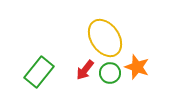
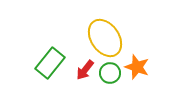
green rectangle: moved 11 px right, 9 px up
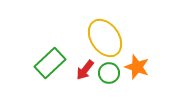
green rectangle: rotated 8 degrees clockwise
green circle: moved 1 px left
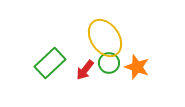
green circle: moved 10 px up
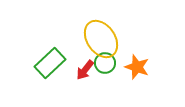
yellow ellipse: moved 4 px left, 1 px down
green circle: moved 4 px left
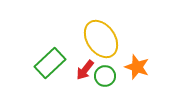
green circle: moved 13 px down
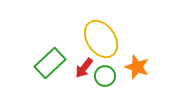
red arrow: moved 1 px left, 2 px up
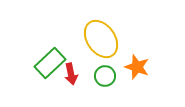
red arrow: moved 13 px left, 6 px down; rotated 50 degrees counterclockwise
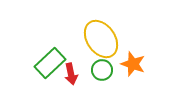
orange star: moved 4 px left, 3 px up
green circle: moved 3 px left, 6 px up
